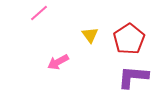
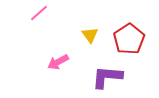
purple L-shape: moved 26 px left
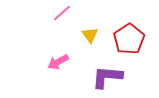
pink line: moved 23 px right
